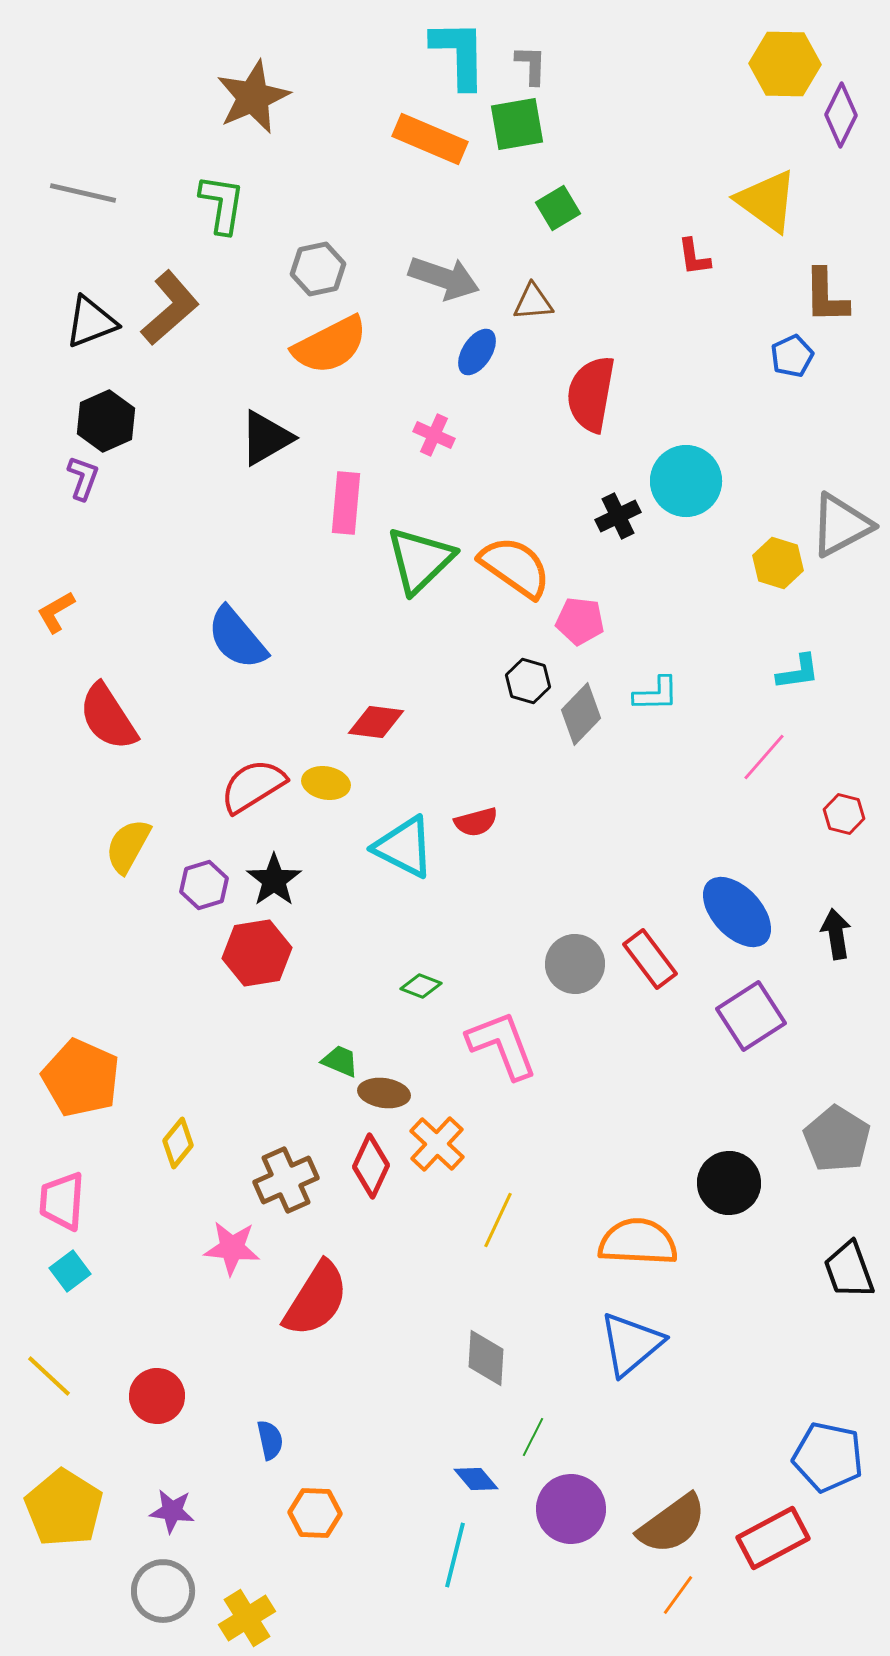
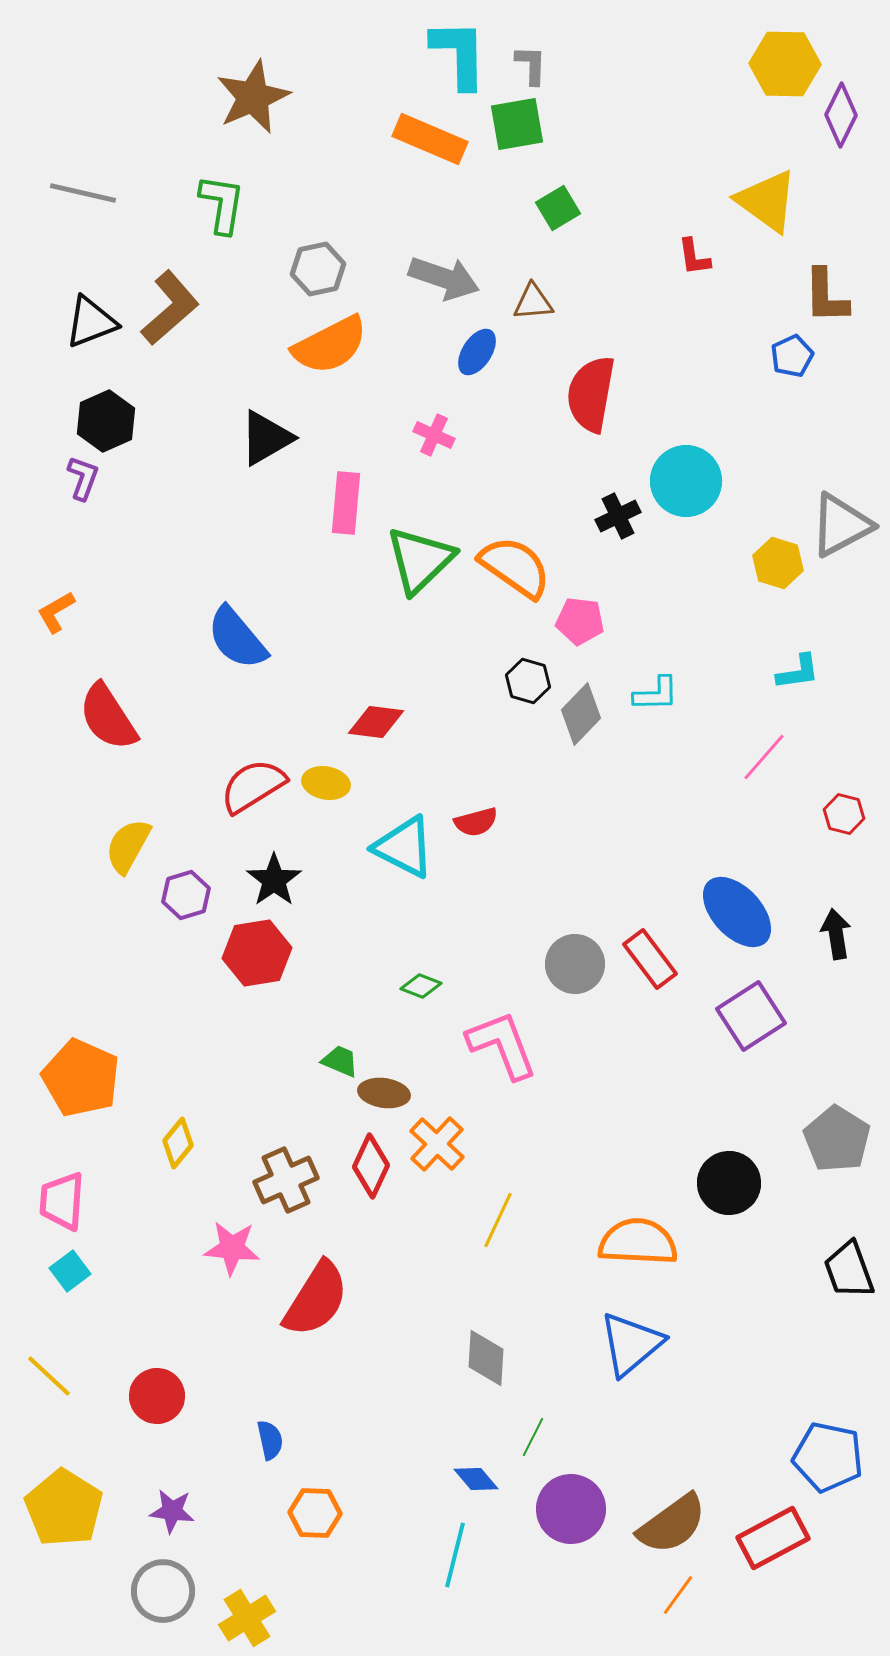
purple hexagon at (204, 885): moved 18 px left, 10 px down
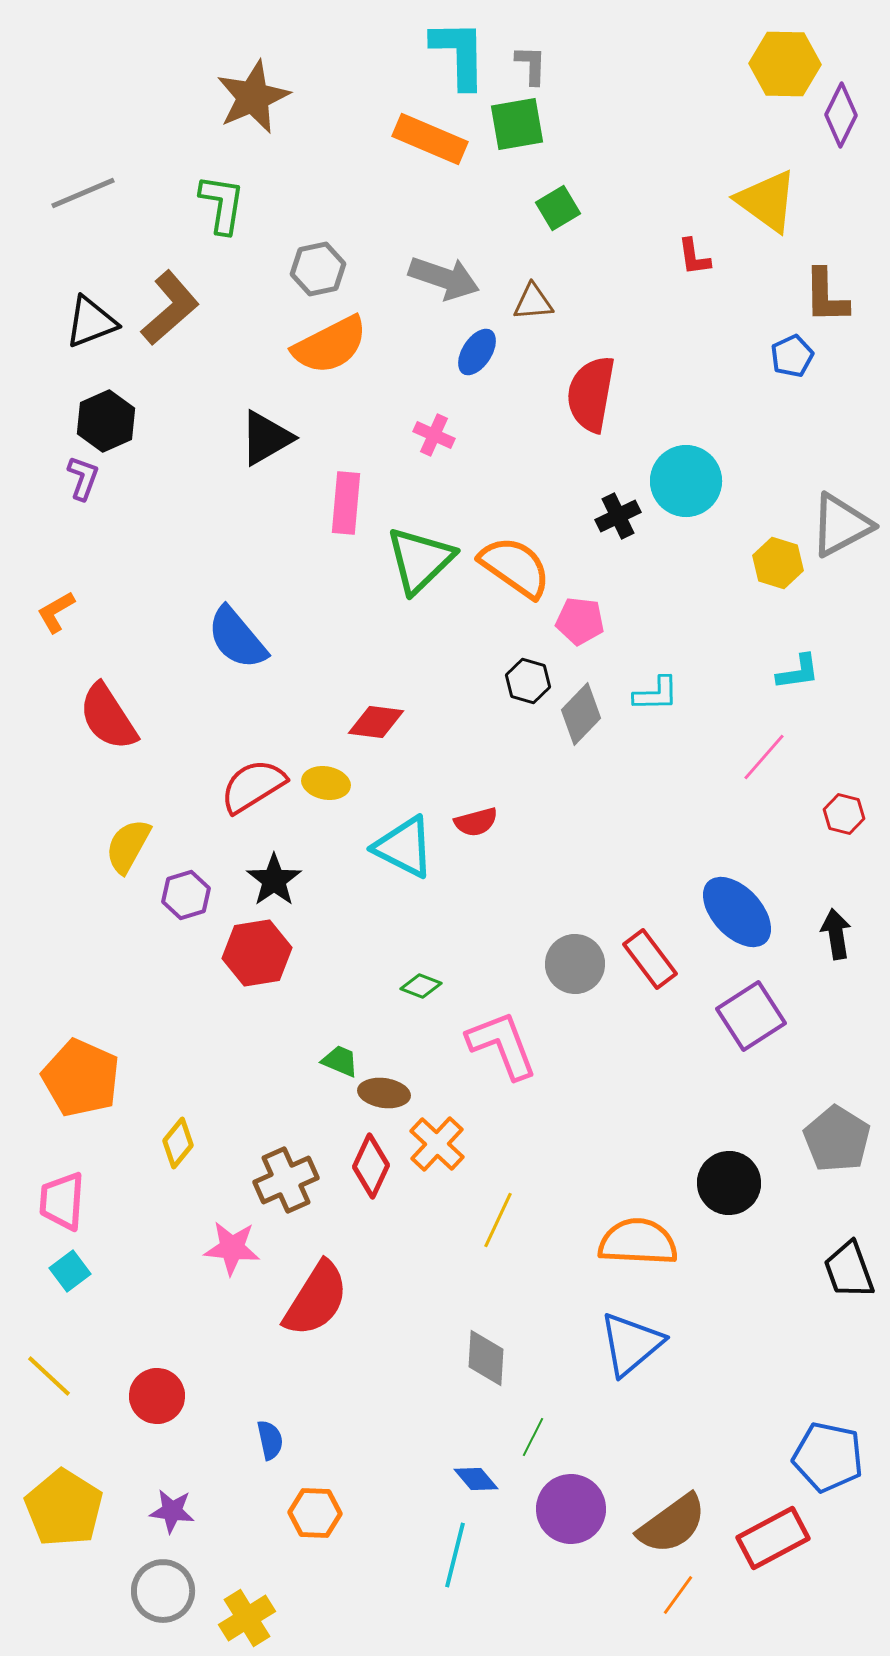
gray line at (83, 193): rotated 36 degrees counterclockwise
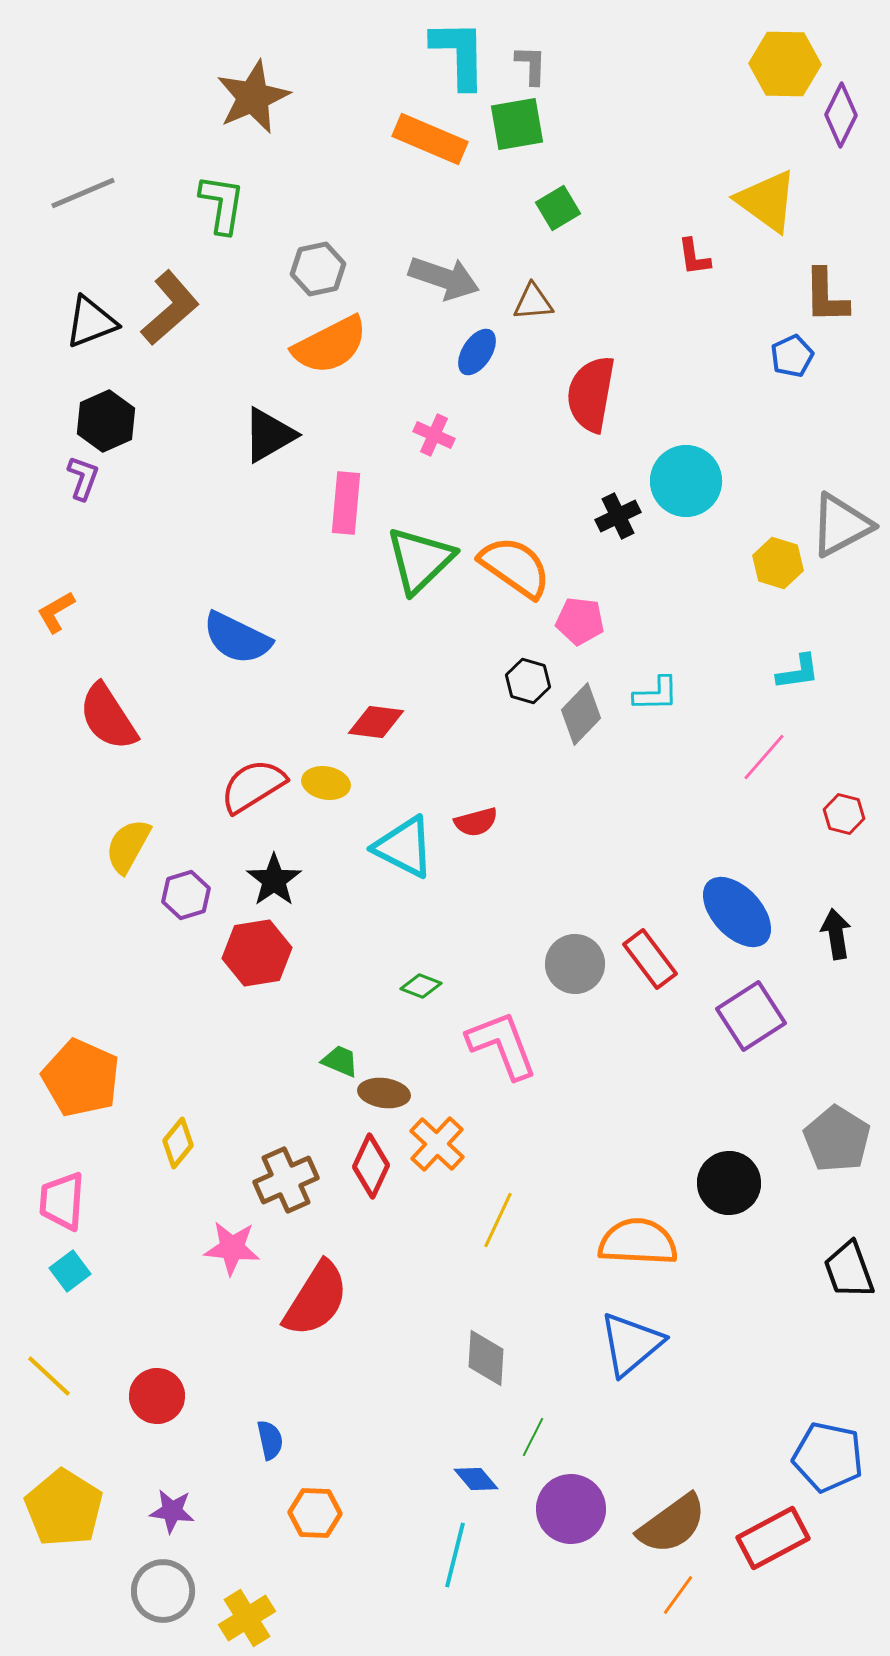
black triangle at (266, 438): moved 3 px right, 3 px up
blue semicircle at (237, 638): rotated 24 degrees counterclockwise
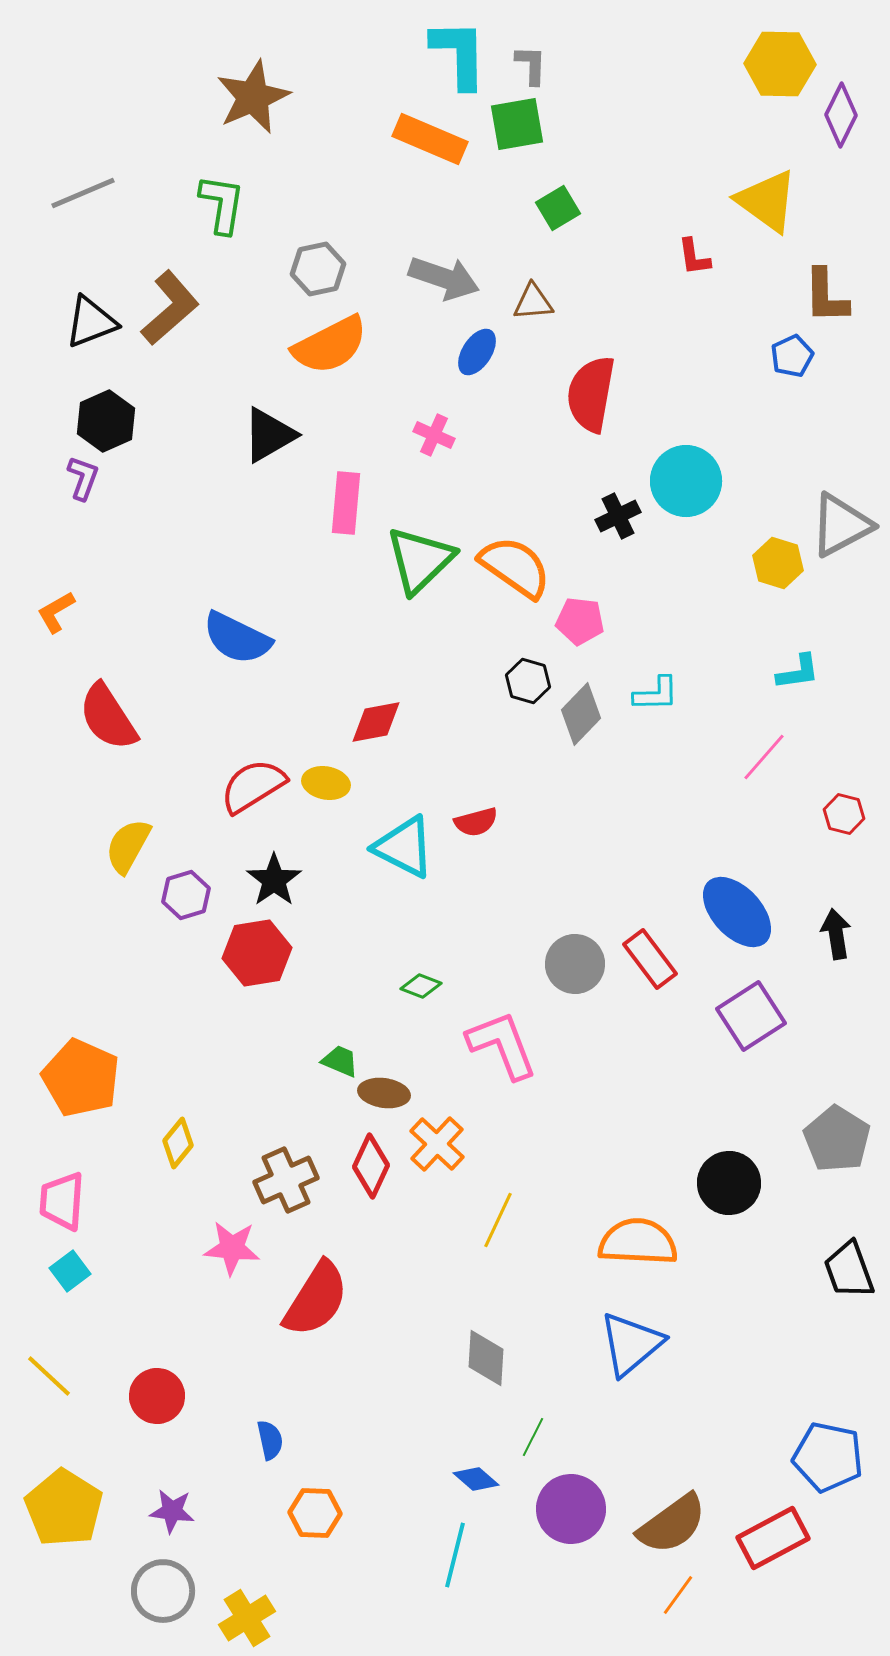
yellow hexagon at (785, 64): moved 5 px left
red diamond at (376, 722): rotated 18 degrees counterclockwise
blue diamond at (476, 1479): rotated 9 degrees counterclockwise
